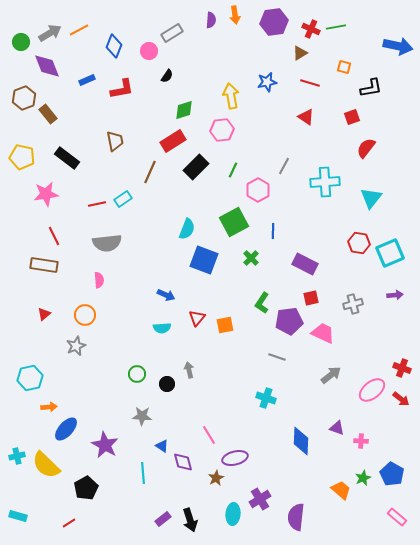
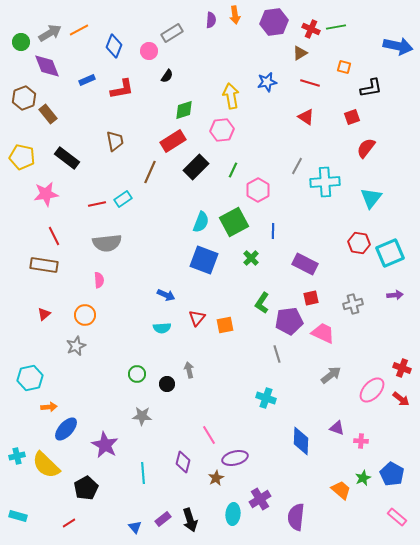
gray line at (284, 166): moved 13 px right
cyan semicircle at (187, 229): moved 14 px right, 7 px up
gray line at (277, 357): moved 3 px up; rotated 54 degrees clockwise
pink ellipse at (372, 390): rotated 8 degrees counterclockwise
blue triangle at (162, 446): moved 27 px left, 81 px down; rotated 16 degrees clockwise
purple diamond at (183, 462): rotated 30 degrees clockwise
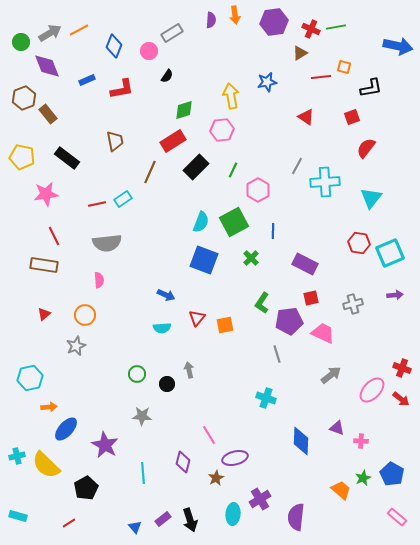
red line at (310, 83): moved 11 px right, 6 px up; rotated 24 degrees counterclockwise
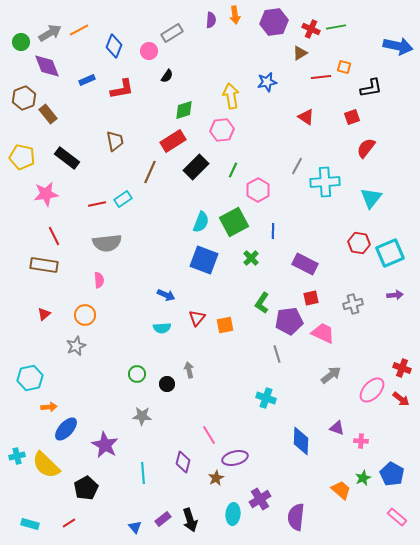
cyan rectangle at (18, 516): moved 12 px right, 8 px down
